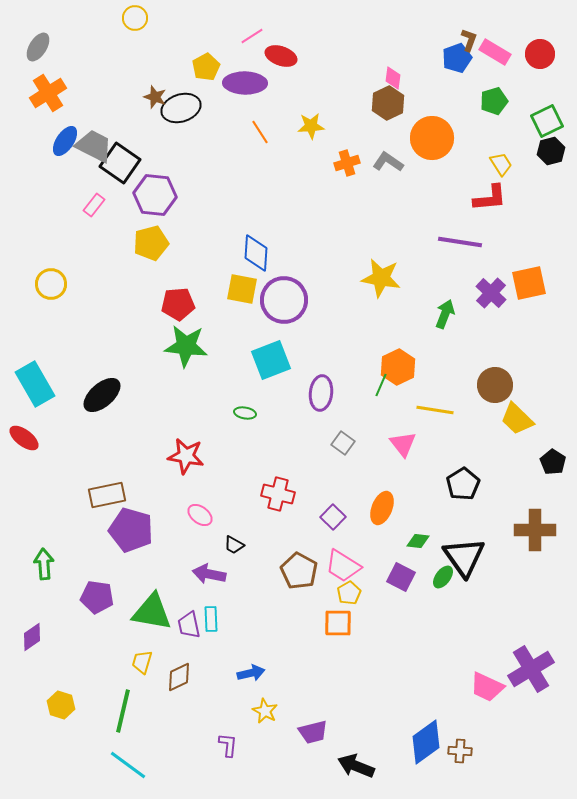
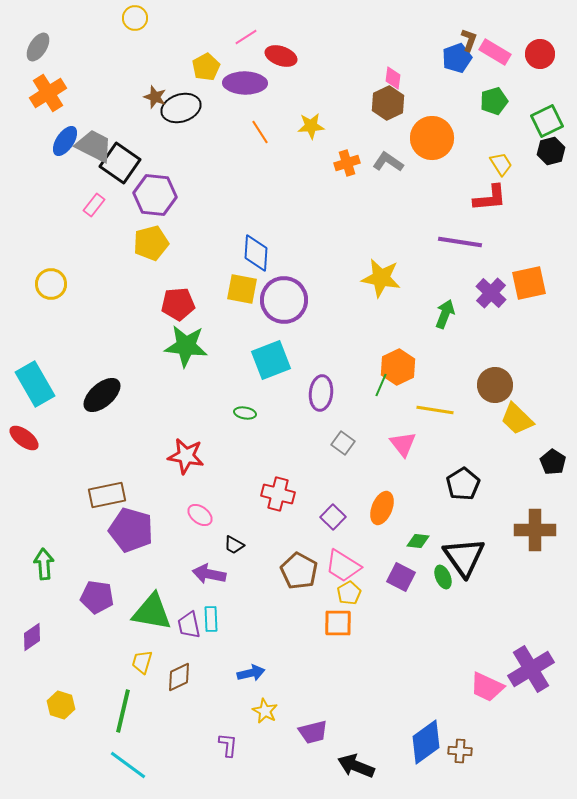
pink line at (252, 36): moved 6 px left, 1 px down
green ellipse at (443, 577): rotated 60 degrees counterclockwise
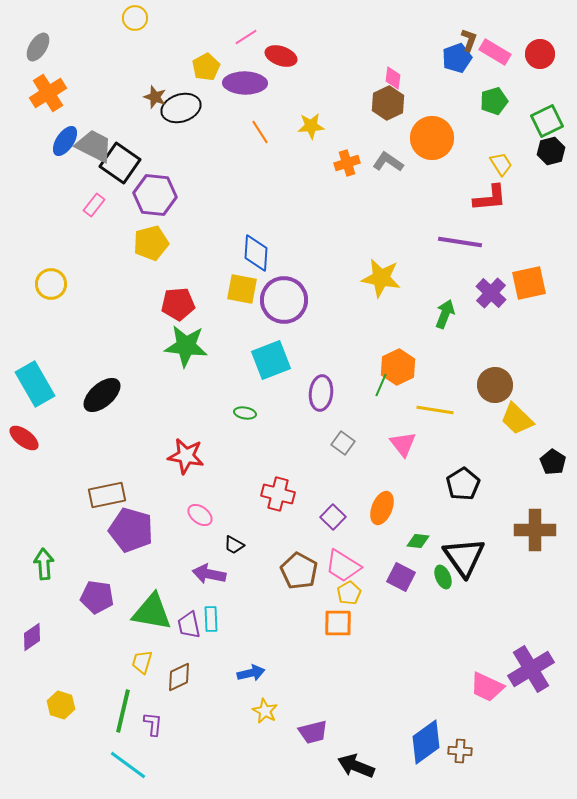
purple L-shape at (228, 745): moved 75 px left, 21 px up
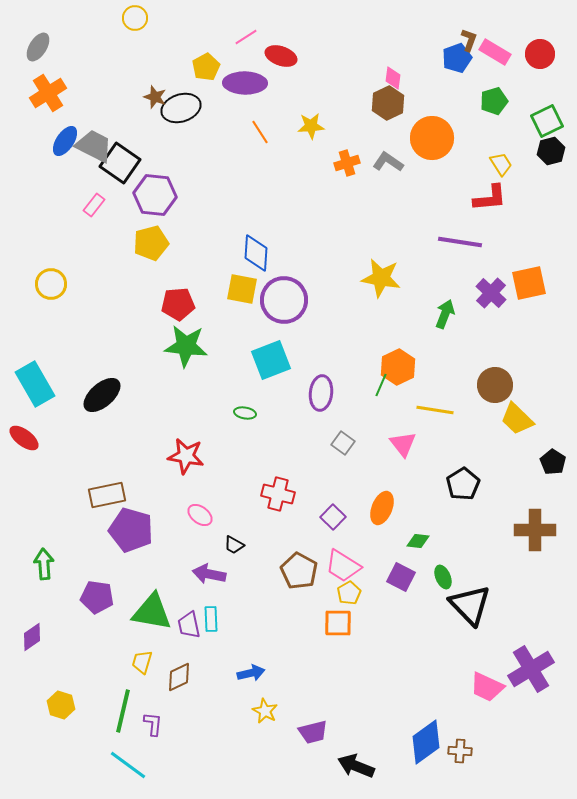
black triangle at (464, 557): moved 6 px right, 48 px down; rotated 9 degrees counterclockwise
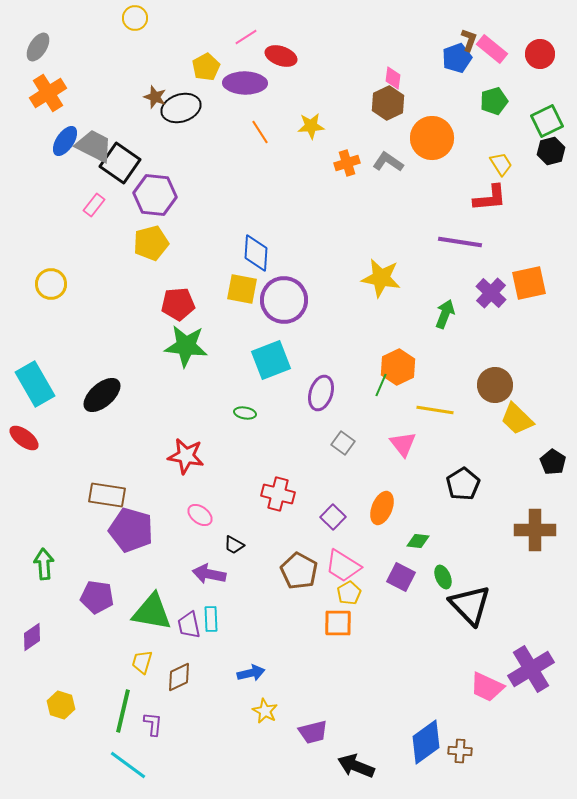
pink rectangle at (495, 52): moved 3 px left, 3 px up; rotated 8 degrees clockwise
purple ellipse at (321, 393): rotated 12 degrees clockwise
brown rectangle at (107, 495): rotated 21 degrees clockwise
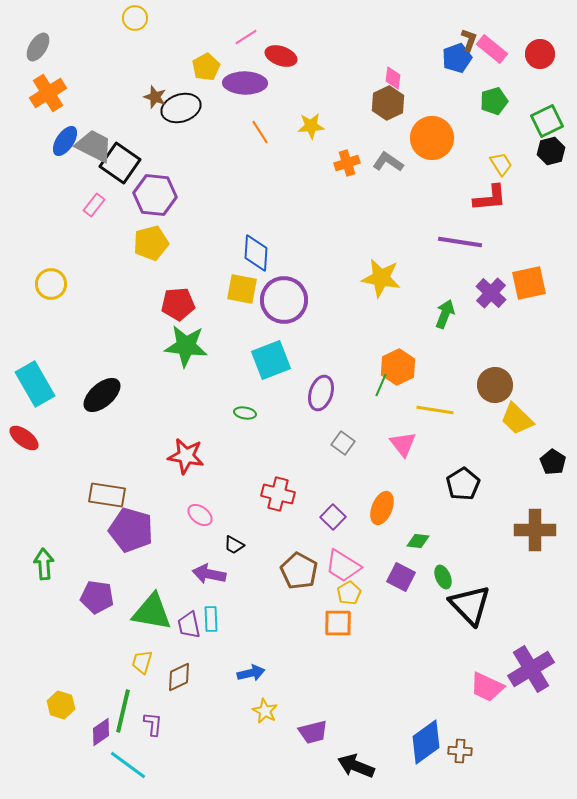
purple diamond at (32, 637): moved 69 px right, 95 px down
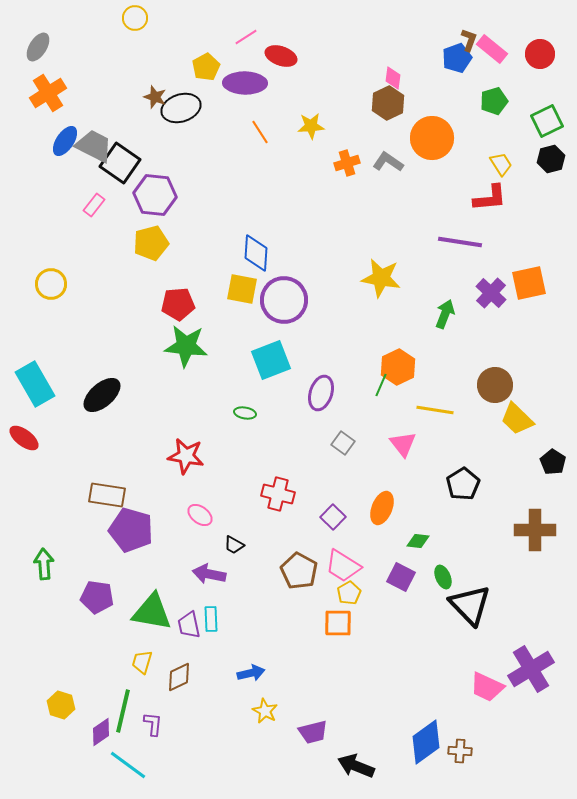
black hexagon at (551, 151): moved 8 px down
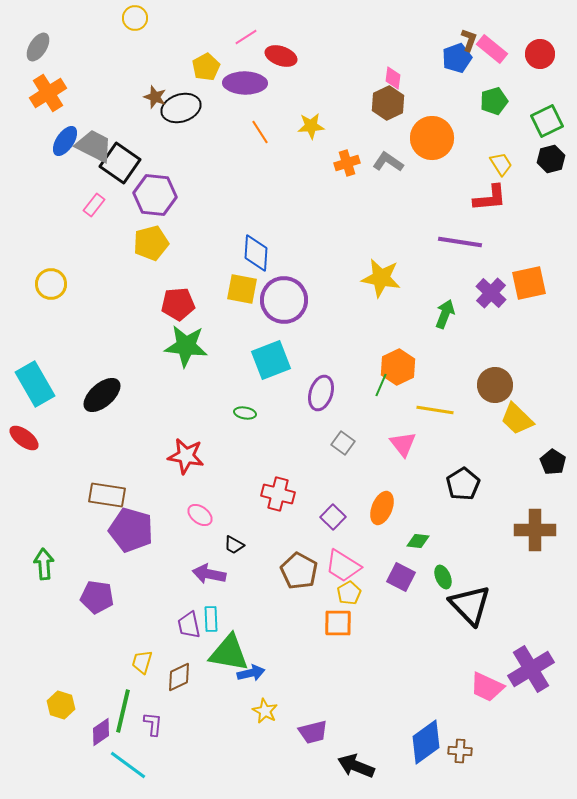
green triangle at (152, 612): moved 77 px right, 41 px down
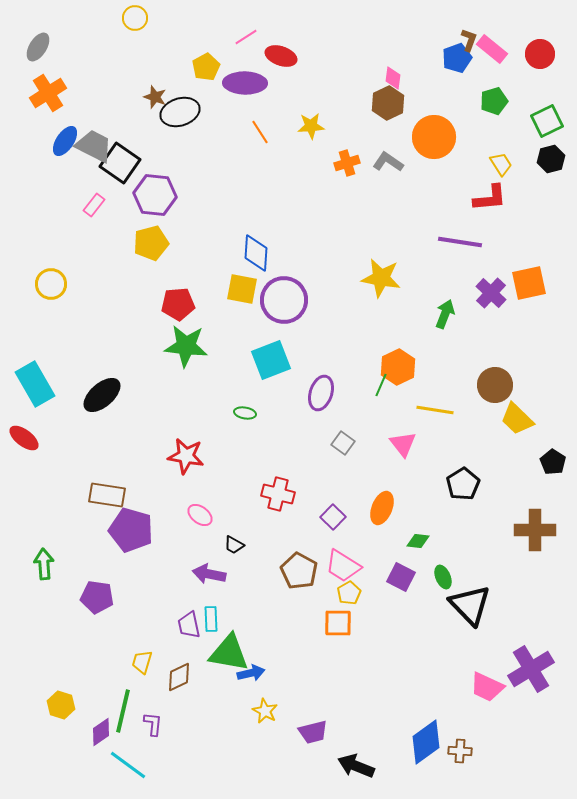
black ellipse at (181, 108): moved 1 px left, 4 px down
orange circle at (432, 138): moved 2 px right, 1 px up
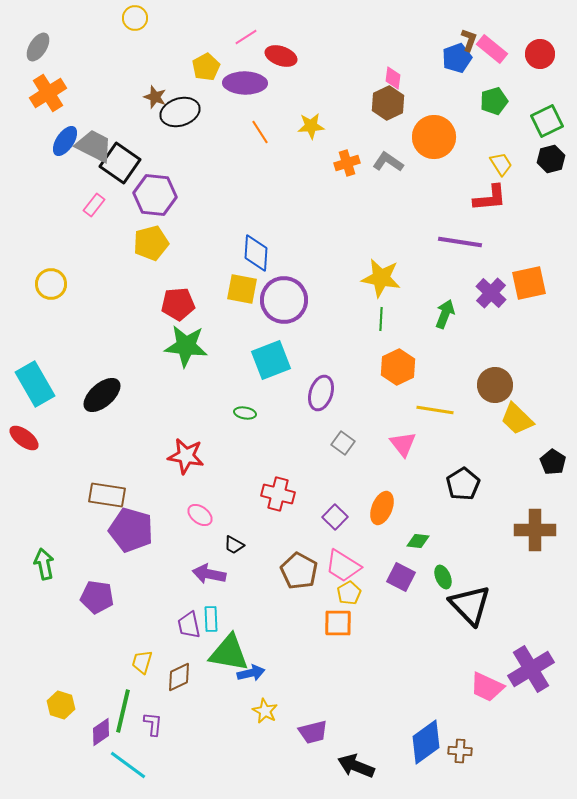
green line at (381, 385): moved 66 px up; rotated 20 degrees counterclockwise
purple square at (333, 517): moved 2 px right
green arrow at (44, 564): rotated 8 degrees counterclockwise
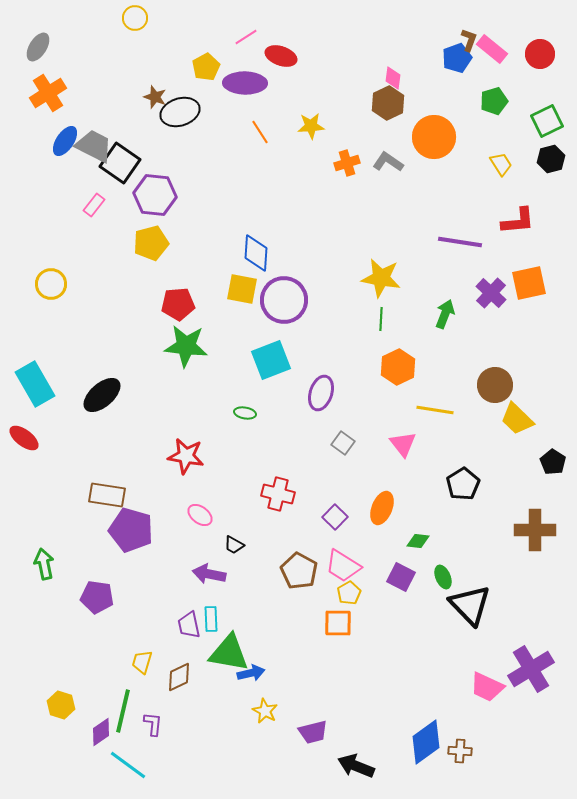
red L-shape at (490, 198): moved 28 px right, 23 px down
